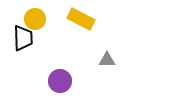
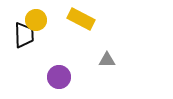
yellow circle: moved 1 px right, 1 px down
black trapezoid: moved 1 px right, 3 px up
purple circle: moved 1 px left, 4 px up
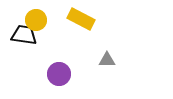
black trapezoid: rotated 80 degrees counterclockwise
purple circle: moved 3 px up
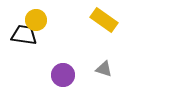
yellow rectangle: moved 23 px right, 1 px down; rotated 8 degrees clockwise
gray triangle: moved 3 px left, 9 px down; rotated 18 degrees clockwise
purple circle: moved 4 px right, 1 px down
